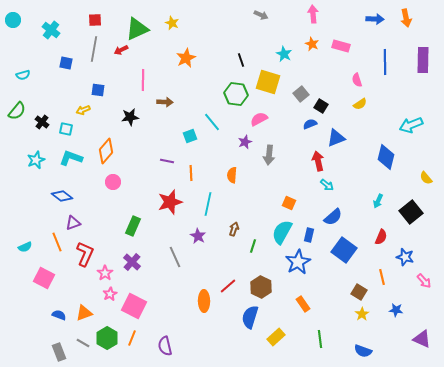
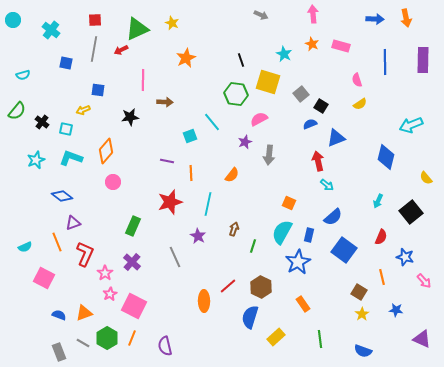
orange semicircle at (232, 175): rotated 147 degrees counterclockwise
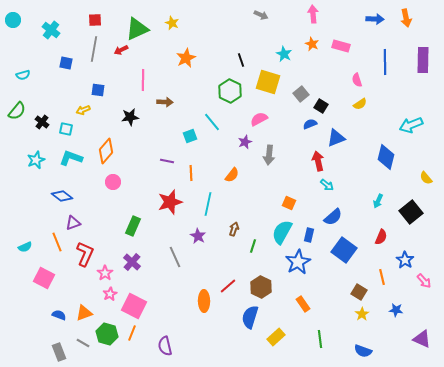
green hexagon at (236, 94): moved 6 px left, 3 px up; rotated 20 degrees clockwise
blue star at (405, 257): moved 3 px down; rotated 18 degrees clockwise
green hexagon at (107, 338): moved 4 px up; rotated 15 degrees counterclockwise
orange line at (132, 338): moved 5 px up
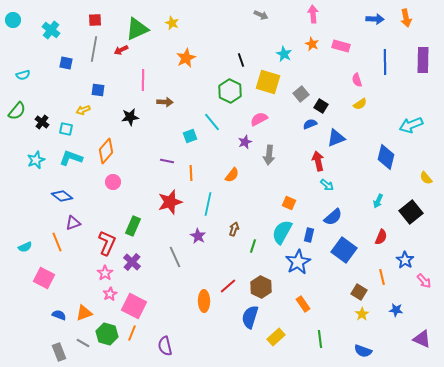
red L-shape at (85, 254): moved 22 px right, 11 px up
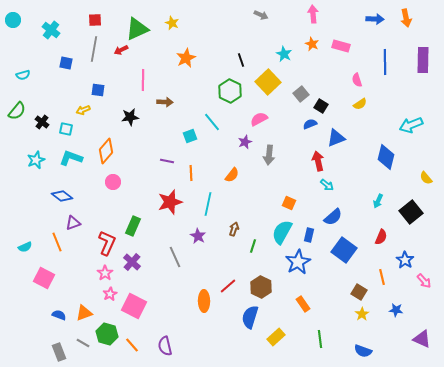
yellow square at (268, 82): rotated 30 degrees clockwise
orange line at (132, 333): moved 12 px down; rotated 63 degrees counterclockwise
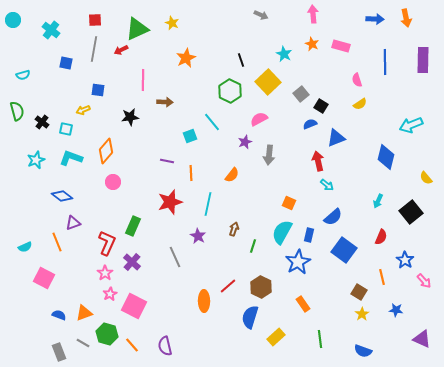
green semicircle at (17, 111): rotated 54 degrees counterclockwise
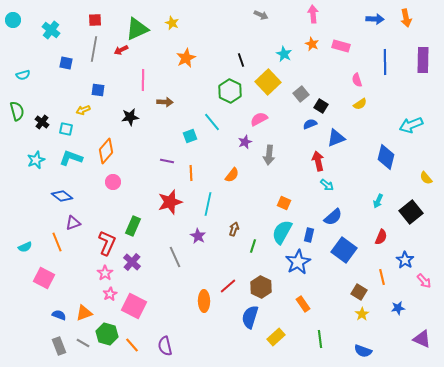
orange square at (289, 203): moved 5 px left
blue star at (396, 310): moved 2 px right, 2 px up; rotated 16 degrees counterclockwise
gray rectangle at (59, 352): moved 6 px up
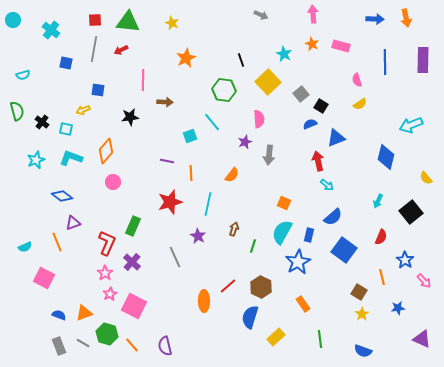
green triangle at (137, 29): moved 9 px left, 7 px up; rotated 30 degrees clockwise
green hexagon at (230, 91): moved 6 px left, 1 px up; rotated 20 degrees counterclockwise
pink semicircle at (259, 119): rotated 114 degrees clockwise
